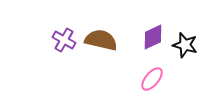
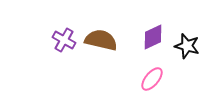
black star: moved 2 px right, 1 px down
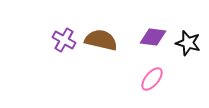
purple diamond: rotated 32 degrees clockwise
black star: moved 1 px right, 3 px up
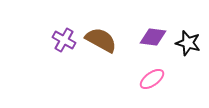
brown semicircle: rotated 16 degrees clockwise
pink ellipse: rotated 15 degrees clockwise
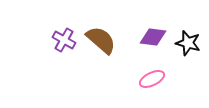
brown semicircle: rotated 12 degrees clockwise
pink ellipse: rotated 10 degrees clockwise
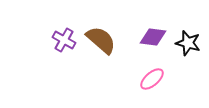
pink ellipse: rotated 15 degrees counterclockwise
